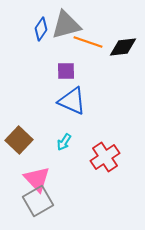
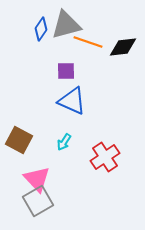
brown square: rotated 16 degrees counterclockwise
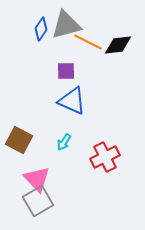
orange line: rotated 8 degrees clockwise
black diamond: moved 5 px left, 2 px up
red cross: rotated 8 degrees clockwise
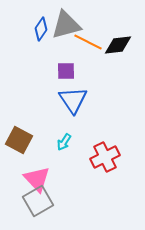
blue triangle: moved 1 px right, 1 px up; rotated 32 degrees clockwise
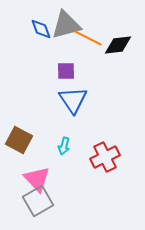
blue diamond: rotated 55 degrees counterclockwise
orange line: moved 4 px up
cyan arrow: moved 4 px down; rotated 18 degrees counterclockwise
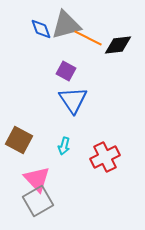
purple square: rotated 30 degrees clockwise
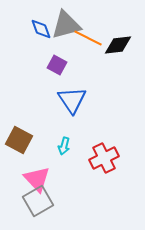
purple square: moved 9 px left, 6 px up
blue triangle: moved 1 px left
red cross: moved 1 px left, 1 px down
